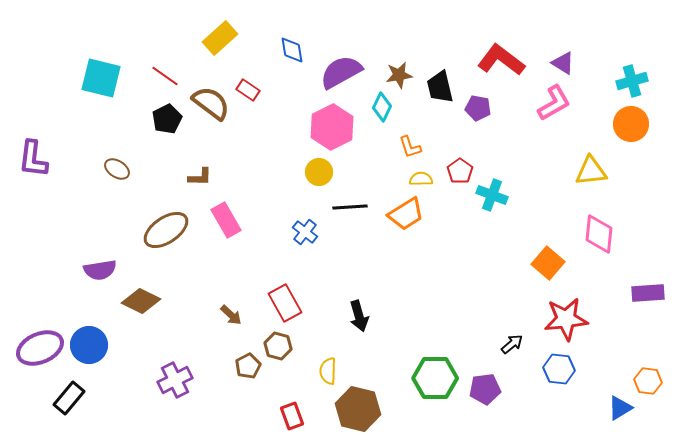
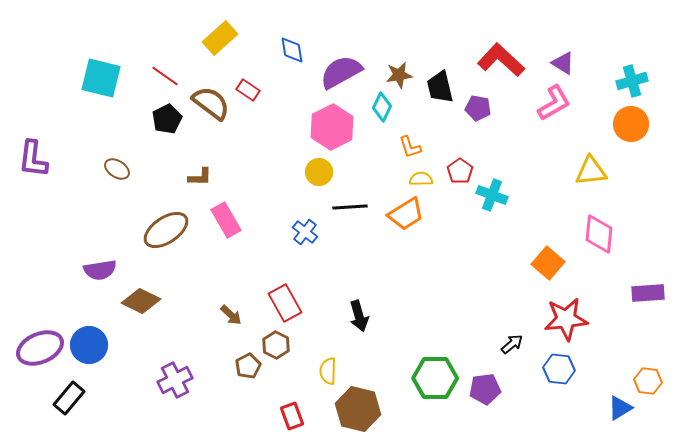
red L-shape at (501, 60): rotated 6 degrees clockwise
brown hexagon at (278, 346): moved 2 px left, 1 px up; rotated 12 degrees clockwise
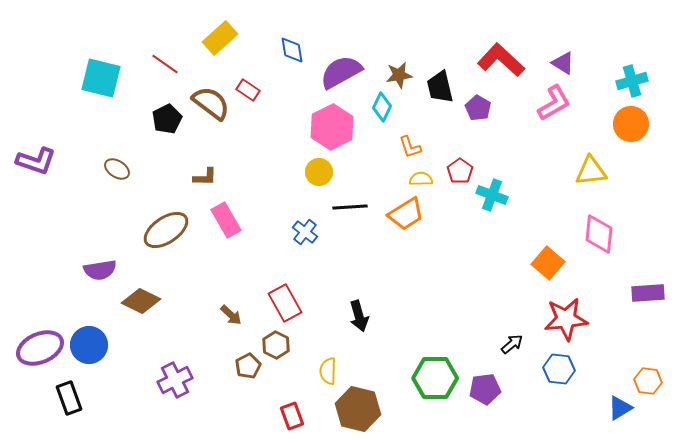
red line at (165, 76): moved 12 px up
purple pentagon at (478, 108): rotated 20 degrees clockwise
purple L-shape at (33, 159): moved 3 px right, 2 px down; rotated 78 degrees counterclockwise
brown L-shape at (200, 177): moved 5 px right
black rectangle at (69, 398): rotated 60 degrees counterclockwise
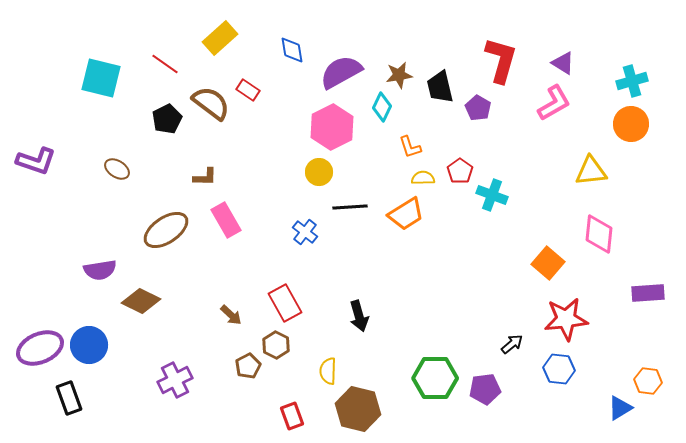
red L-shape at (501, 60): rotated 63 degrees clockwise
yellow semicircle at (421, 179): moved 2 px right, 1 px up
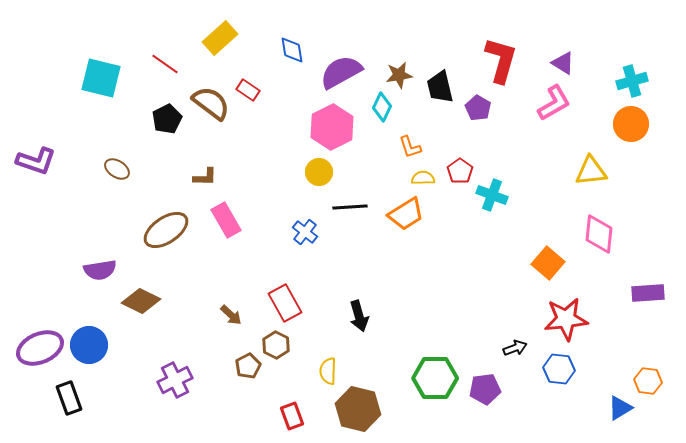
black arrow at (512, 344): moved 3 px right, 4 px down; rotated 20 degrees clockwise
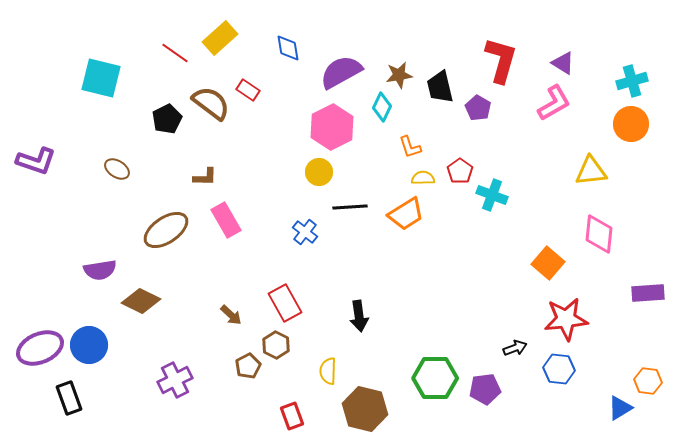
blue diamond at (292, 50): moved 4 px left, 2 px up
red line at (165, 64): moved 10 px right, 11 px up
black arrow at (359, 316): rotated 8 degrees clockwise
brown hexagon at (358, 409): moved 7 px right
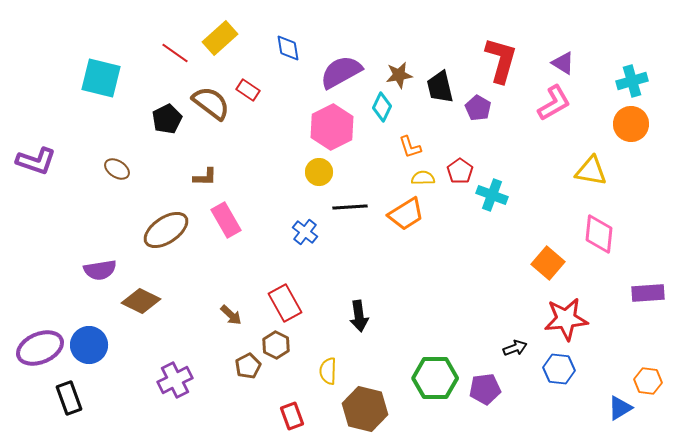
yellow triangle at (591, 171): rotated 16 degrees clockwise
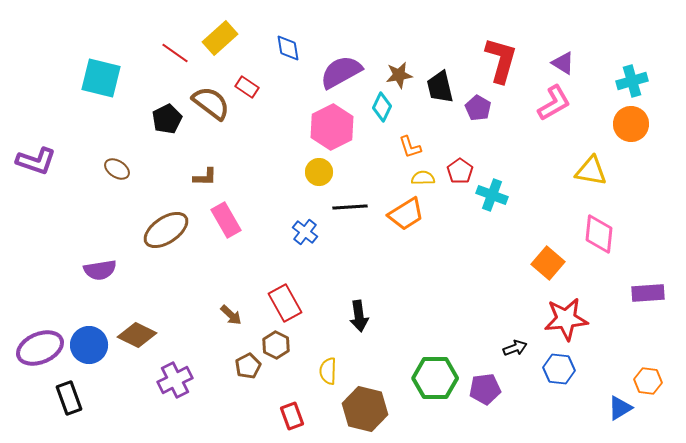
red rectangle at (248, 90): moved 1 px left, 3 px up
brown diamond at (141, 301): moved 4 px left, 34 px down
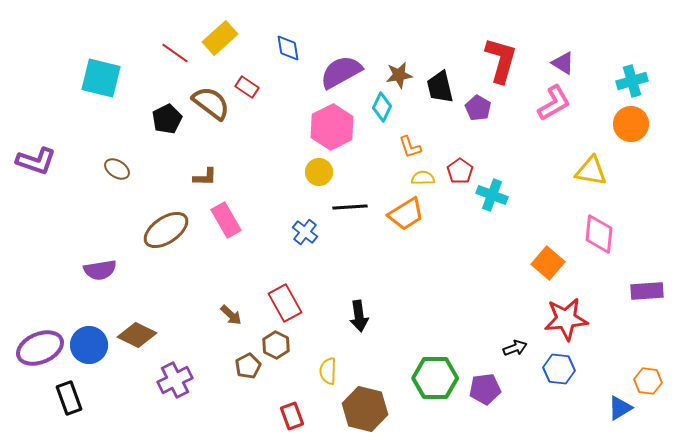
purple rectangle at (648, 293): moved 1 px left, 2 px up
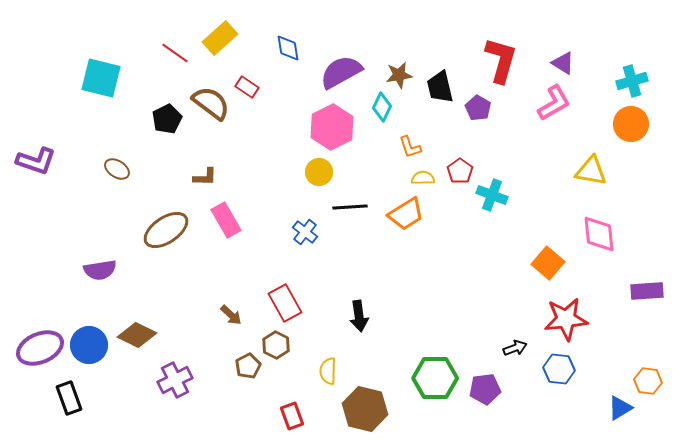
pink diamond at (599, 234): rotated 12 degrees counterclockwise
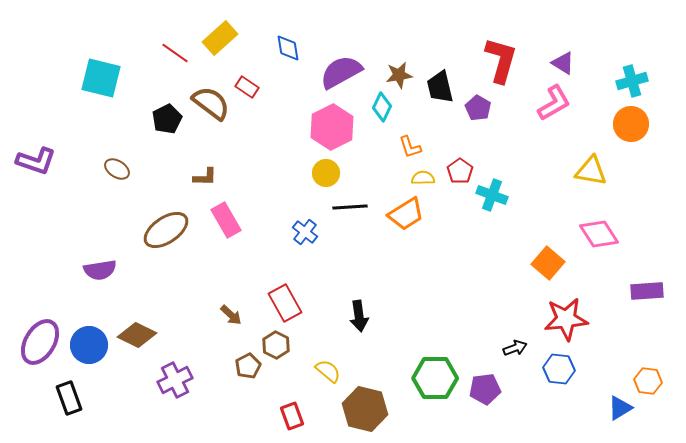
yellow circle at (319, 172): moved 7 px right, 1 px down
pink diamond at (599, 234): rotated 27 degrees counterclockwise
purple ellipse at (40, 348): moved 6 px up; rotated 36 degrees counterclockwise
yellow semicircle at (328, 371): rotated 128 degrees clockwise
